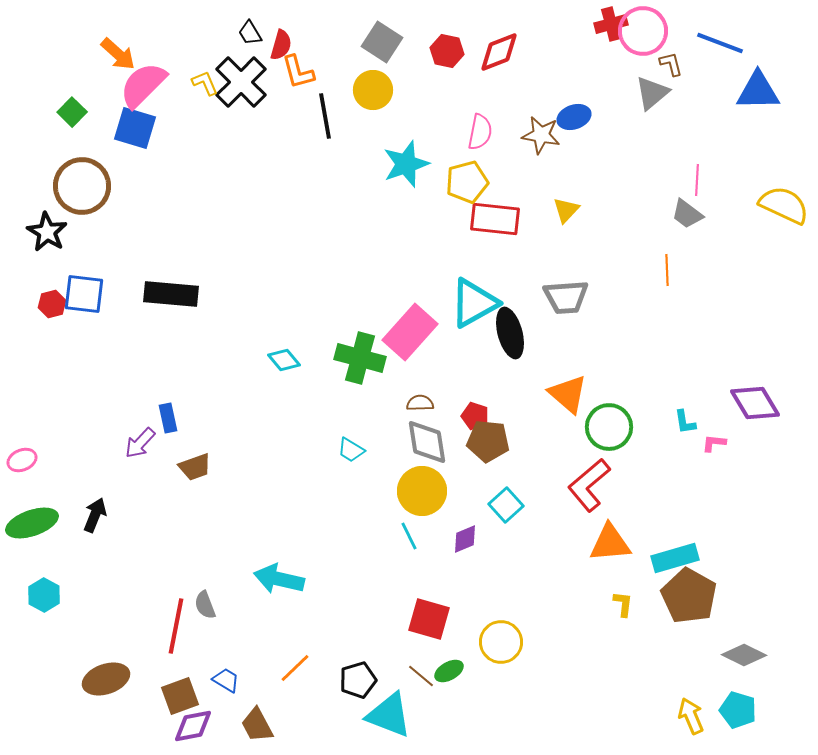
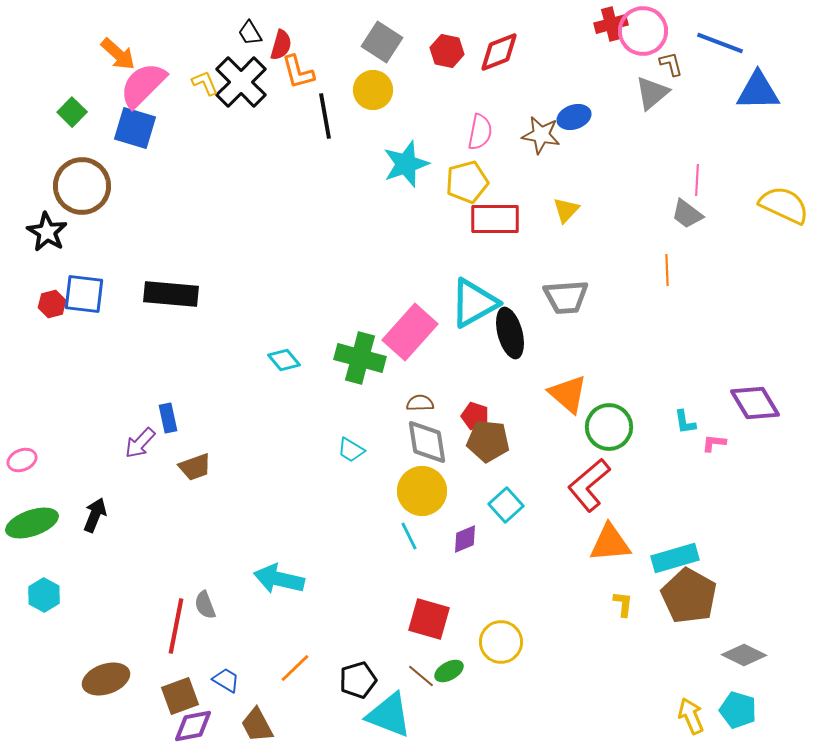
red rectangle at (495, 219): rotated 6 degrees counterclockwise
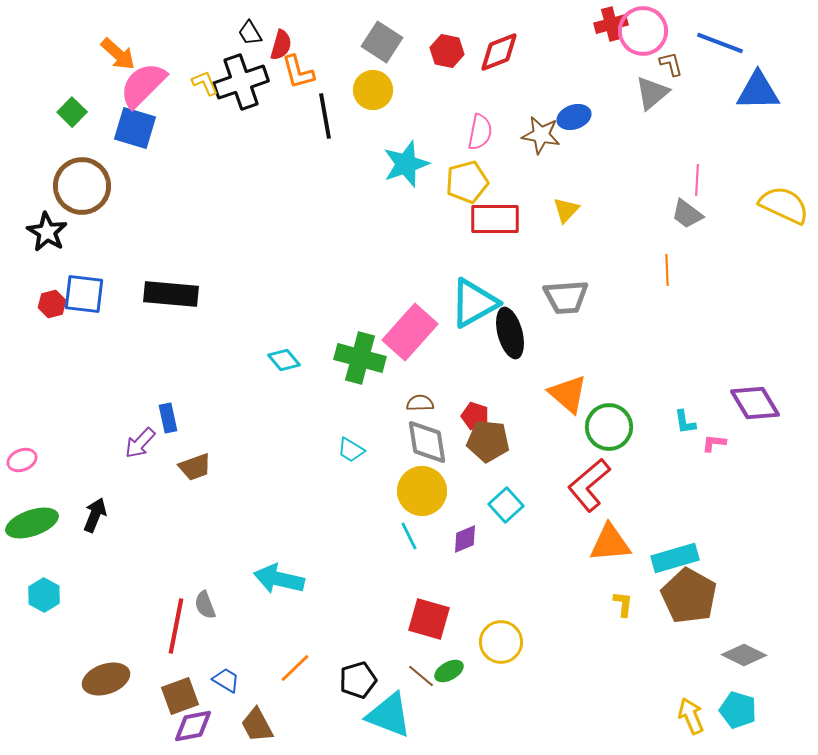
black cross at (241, 82): rotated 26 degrees clockwise
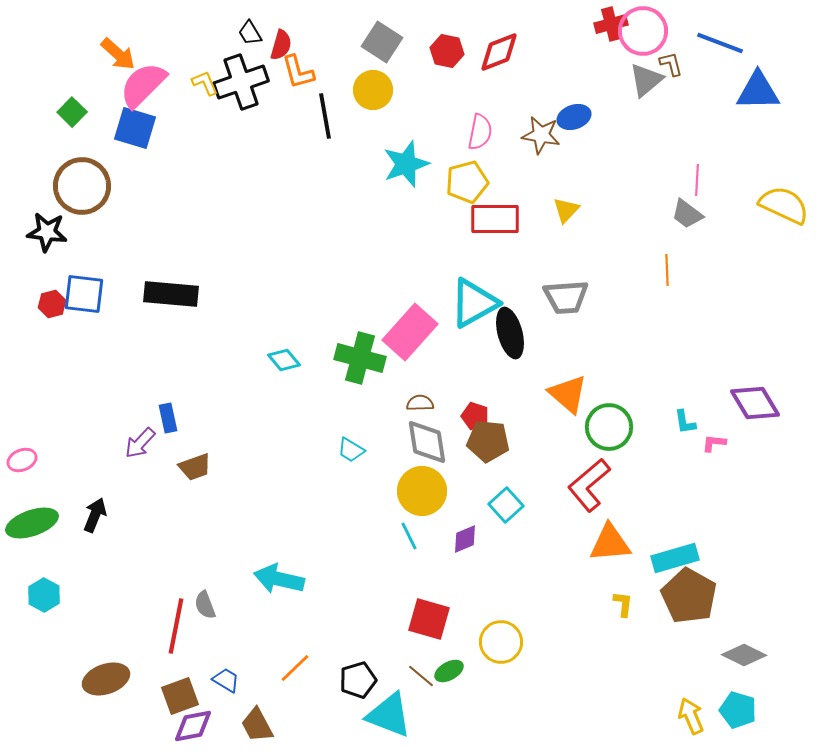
gray triangle at (652, 93): moved 6 px left, 13 px up
black star at (47, 232): rotated 24 degrees counterclockwise
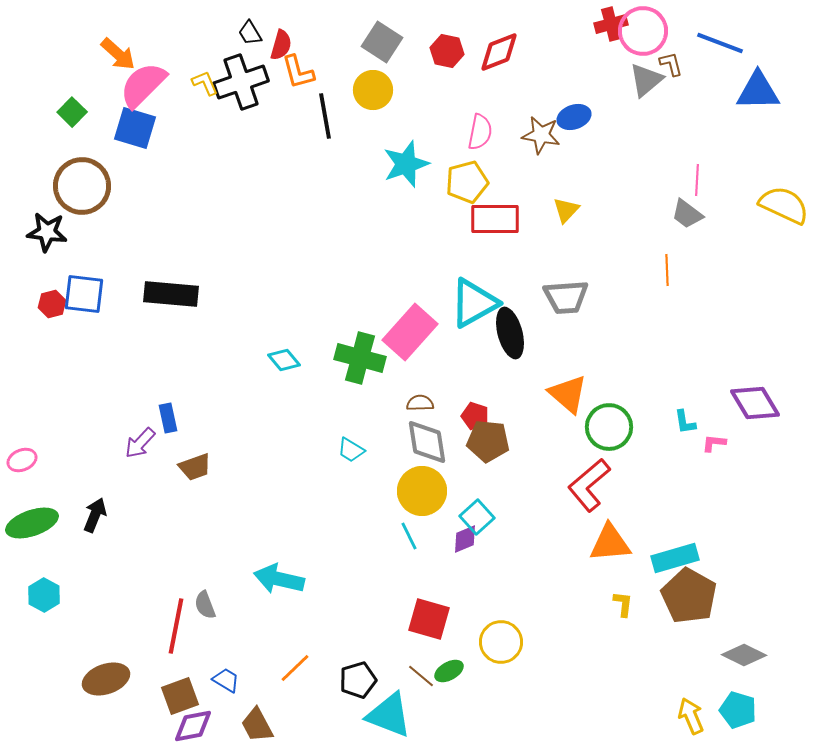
cyan square at (506, 505): moved 29 px left, 12 px down
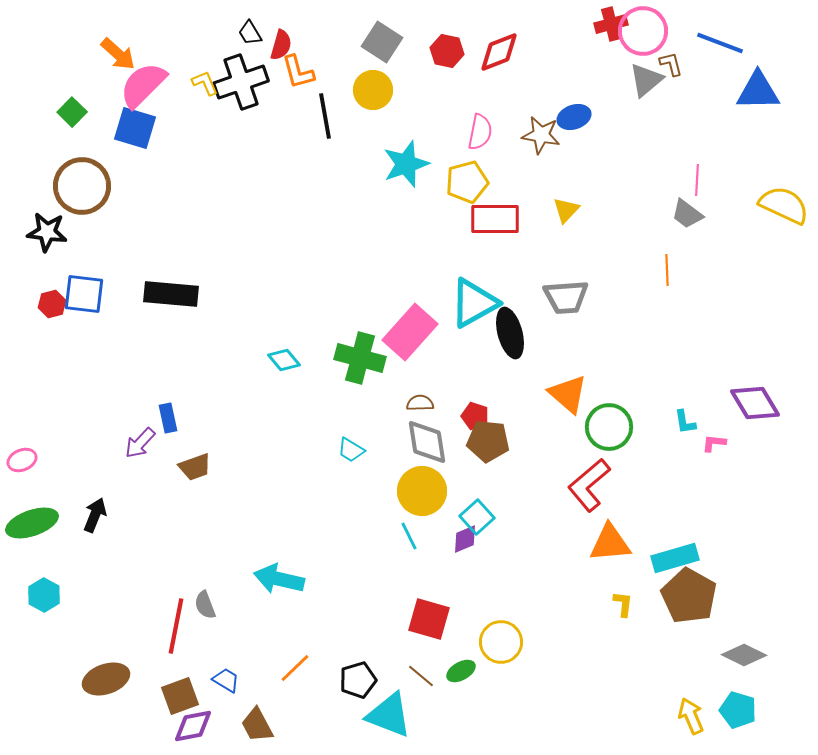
green ellipse at (449, 671): moved 12 px right
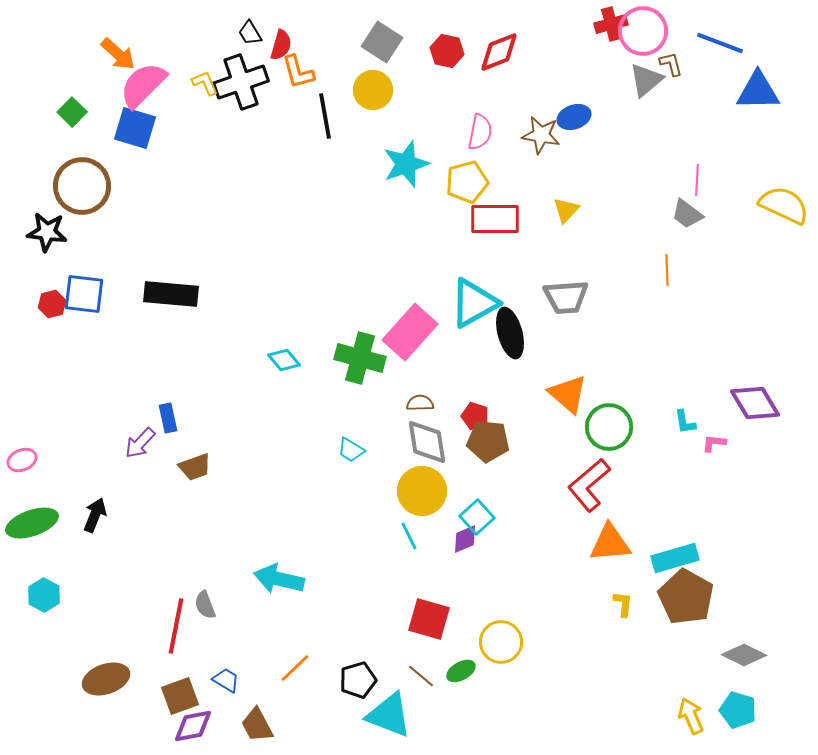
brown pentagon at (689, 596): moved 3 px left, 1 px down
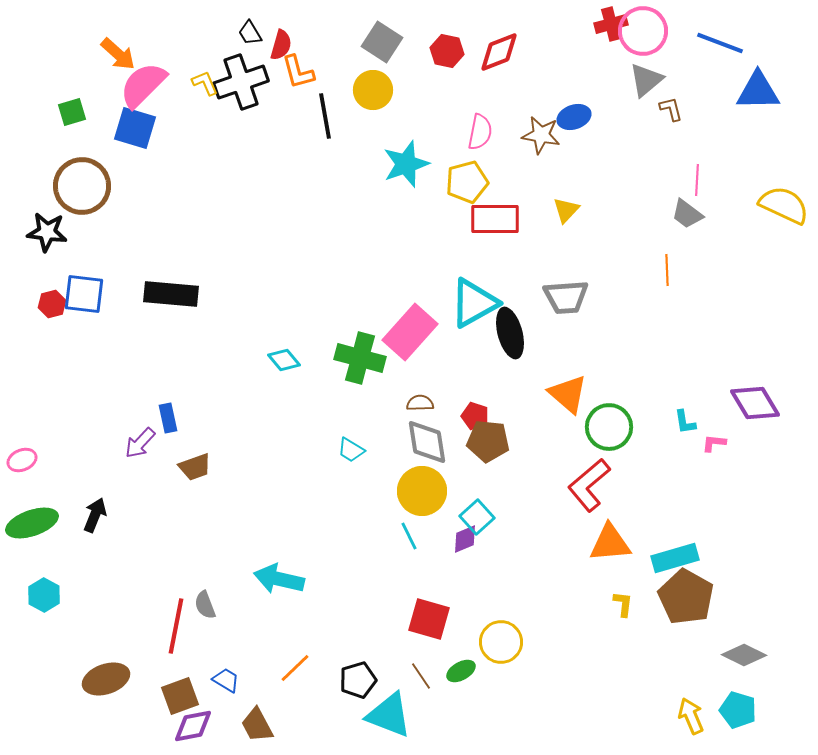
brown L-shape at (671, 64): moved 45 px down
green square at (72, 112): rotated 28 degrees clockwise
brown line at (421, 676): rotated 16 degrees clockwise
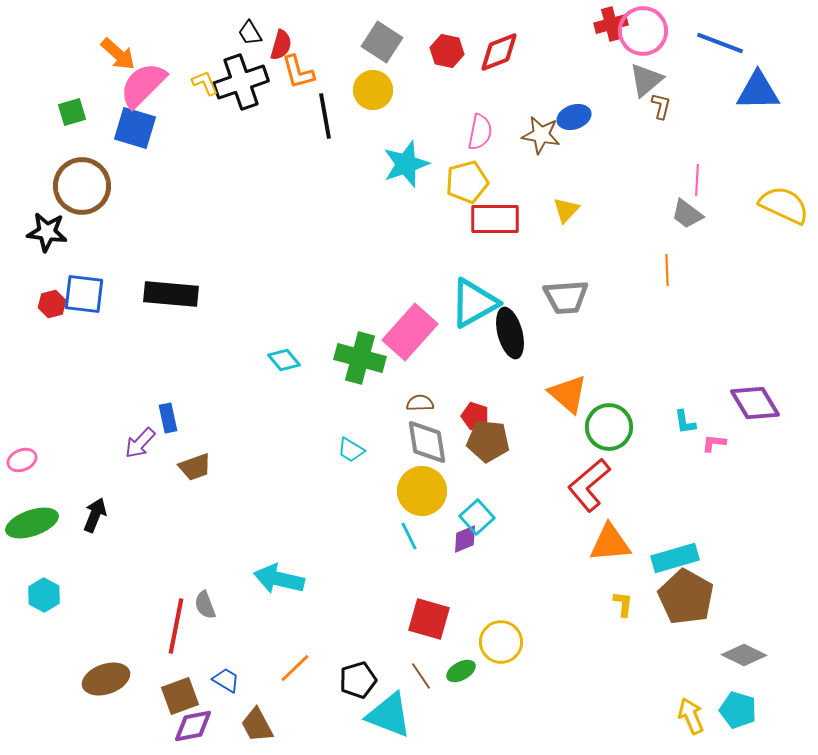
brown L-shape at (671, 109): moved 10 px left, 3 px up; rotated 28 degrees clockwise
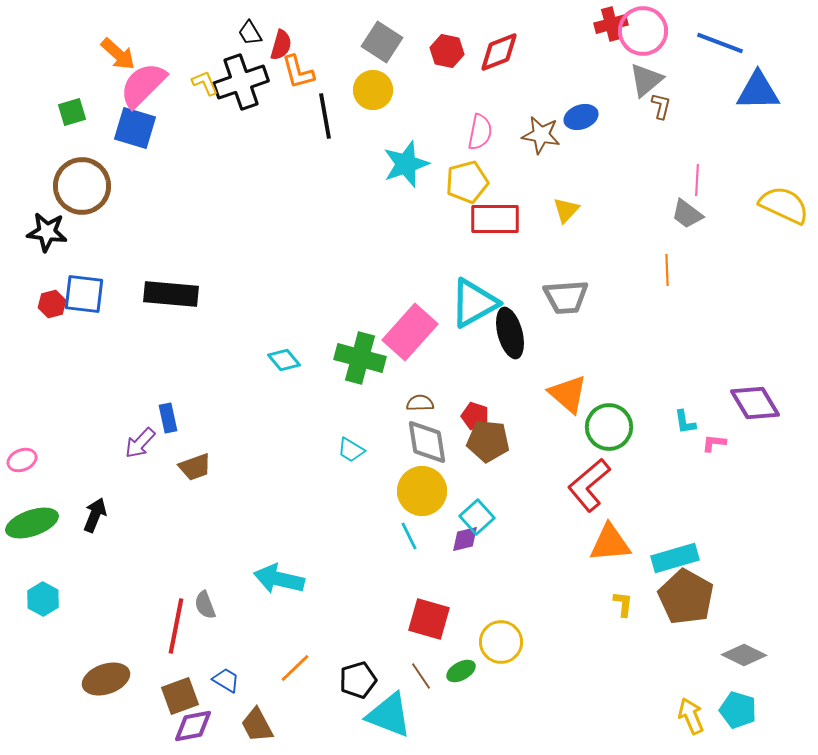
blue ellipse at (574, 117): moved 7 px right
purple diamond at (465, 539): rotated 8 degrees clockwise
cyan hexagon at (44, 595): moved 1 px left, 4 px down
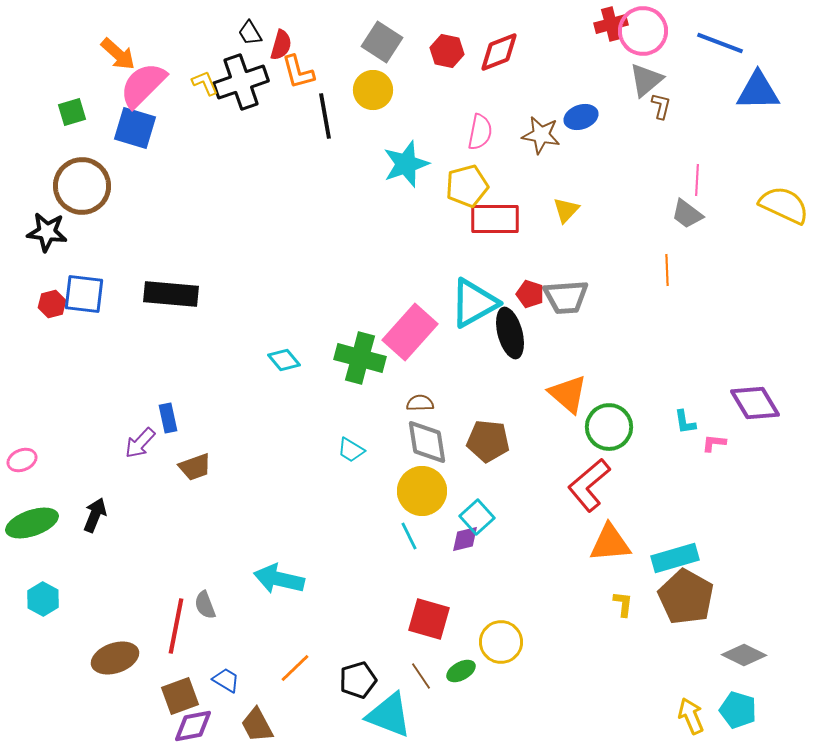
yellow pentagon at (467, 182): moved 4 px down
red pentagon at (475, 416): moved 55 px right, 122 px up
brown ellipse at (106, 679): moved 9 px right, 21 px up
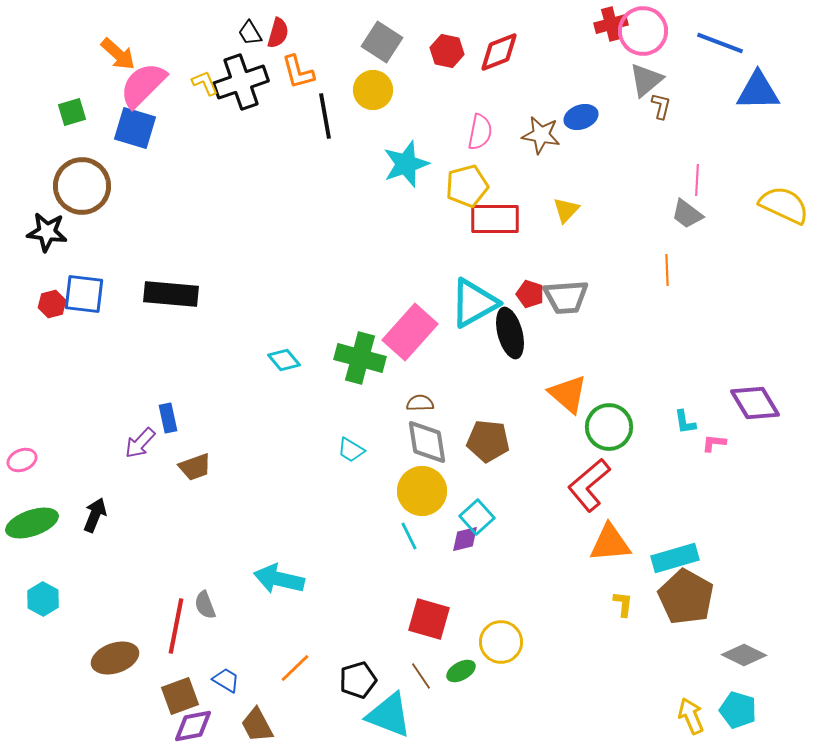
red semicircle at (281, 45): moved 3 px left, 12 px up
